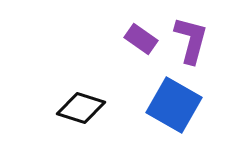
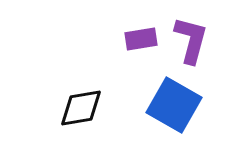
purple rectangle: rotated 44 degrees counterclockwise
black diamond: rotated 27 degrees counterclockwise
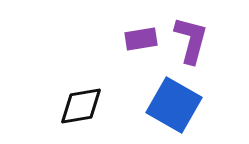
black diamond: moved 2 px up
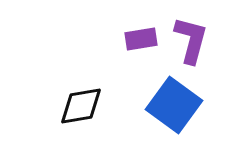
blue square: rotated 6 degrees clockwise
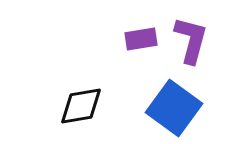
blue square: moved 3 px down
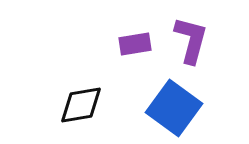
purple rectangle: moved 6 px left, 5 px down
black diamond: moved 1 px up
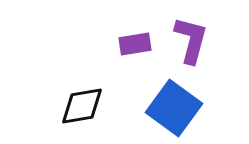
black diamond: moved 1 px right, 1 px down
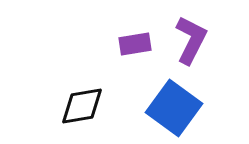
purple L-shape: rotated 12 degrees clockwise
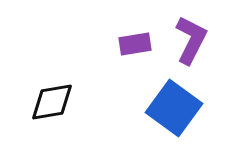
black diamond: moved 30 px left, 4 px up
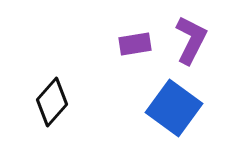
black diamond: rotated 39 degrees counterclockwise
